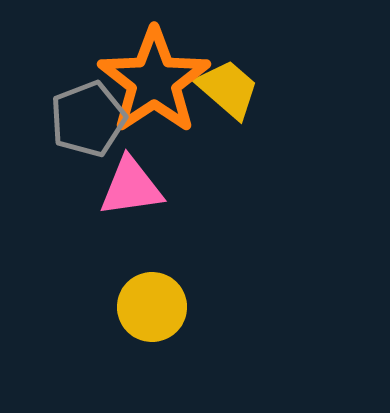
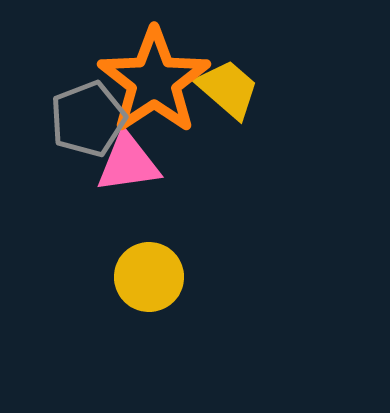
pink triangle: moved 3 px left, 24 px up
yellow circle: moved 3 px left, 30 px up
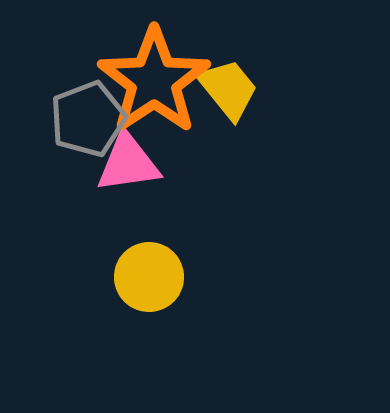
yellow trapezoid: rotated 10 degrees clockwise
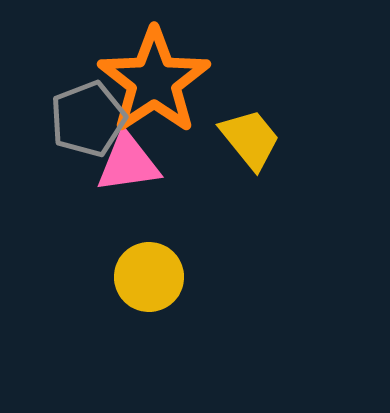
yellow trapezoid: moved 22 px right, 50 px down
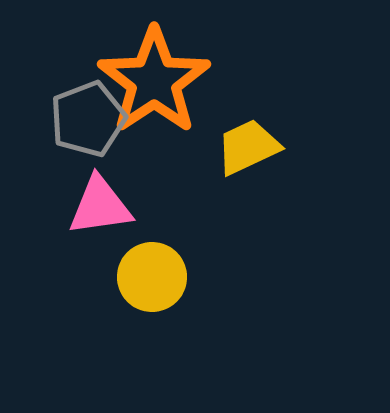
yellow trapezoid: moved 2 px left, 8 px down; rotated 76 degrees counterclockwise
pink triangle: moved 28 px left, 43 px down
yellow circle: moved 3 px right
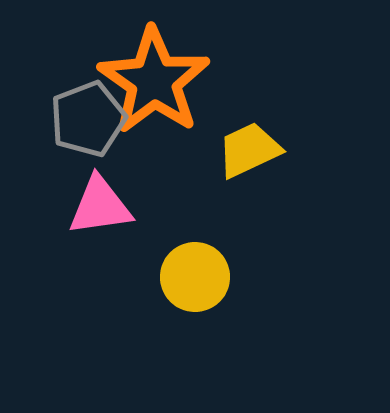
orange star: rotated 3 degrees counterclockwise
yellow trapezoid: moved 1 px right, 3 px down
yellow circle: moved 43 px right
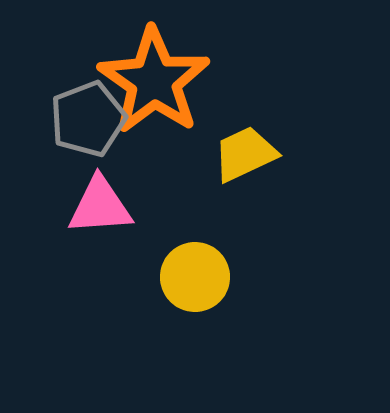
yellow trapezoid: moved 4 px left, 4 px down
pink triangle: rotated 4 degrees clockwise
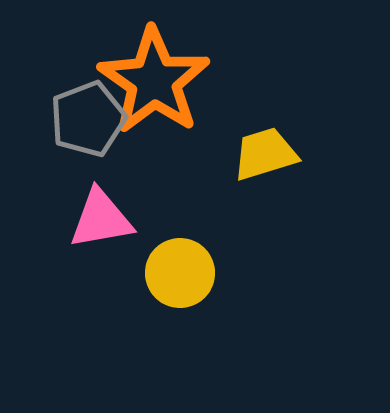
yellow trapezoid: moved 20 px right; rotated 8 degrees clockwise
pink triangle: moved 1 px right, 13 px down; rotated 6 degrees counterclockwise
yellow circle: moved 15 px left, 4 px up
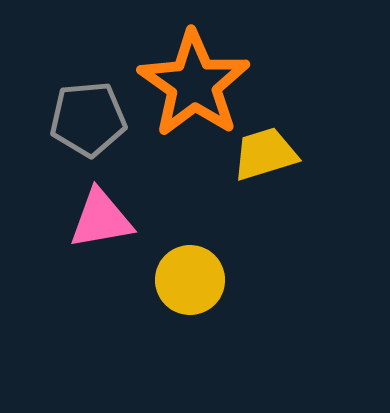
orange star: moved 40 px right, 3 px down
gray pentagon: rotated 16 degrees clockwise
yellow circle: moved 10 px right, 7 px down
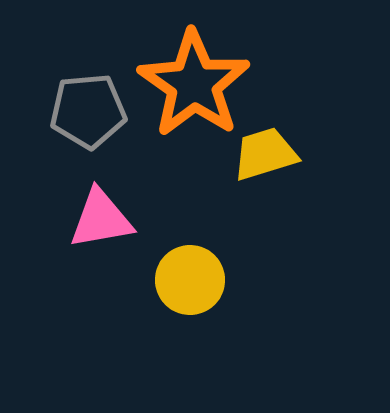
gray pentagon: moved 8 px up
